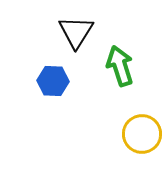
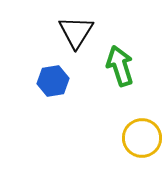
blue hexagon: rotated 12 degrees counterclockwise
yellow circle: moved 4 px down
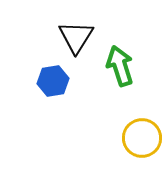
black triangle: moved 5 px down
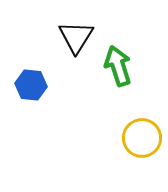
green arrow: moved 2 px left
blue hexagon: moved 22 px left, 4 px down; rotated 16 degrees clockwise
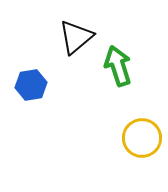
black triangle: rotated 18 degrees clockwise
blue hexagon: rotated 16 degrees counterclockwise
